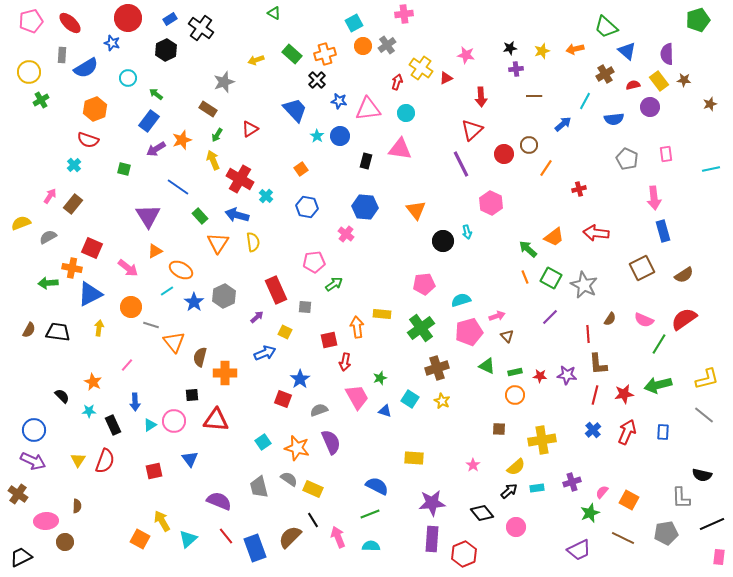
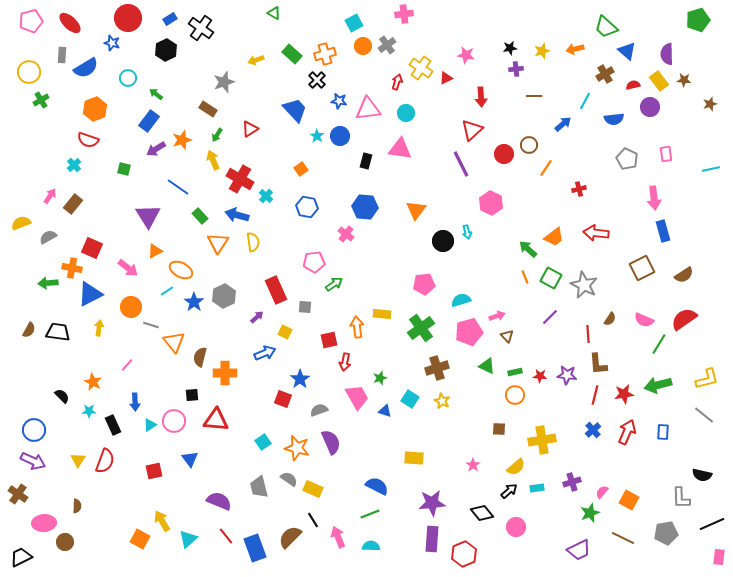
orange triangle at (416, 210): rotated 15 degrees clockwise
pink ellipse at (46, 521): moved 2 px left, 2 px down
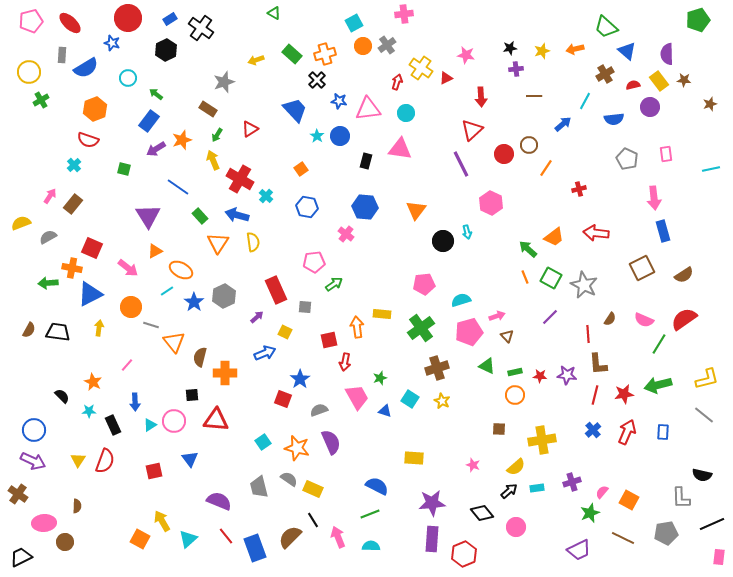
pink star at (473, 465): rotated 16 degrees counterclockwise
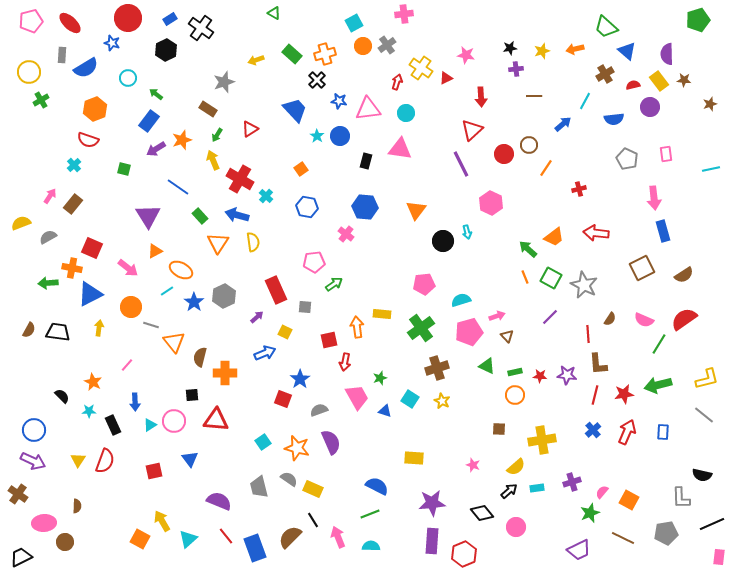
purple rectangle at (432, 539): moved 2 px down
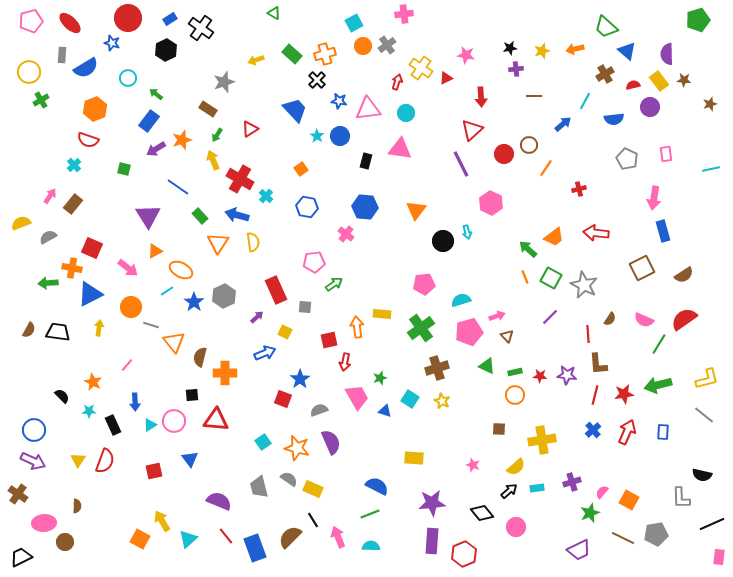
pink arrow at (654, 198): rotated 15 degrees clockwise
gray pentagon at (666, 533): moved 10 px left, 1 px down
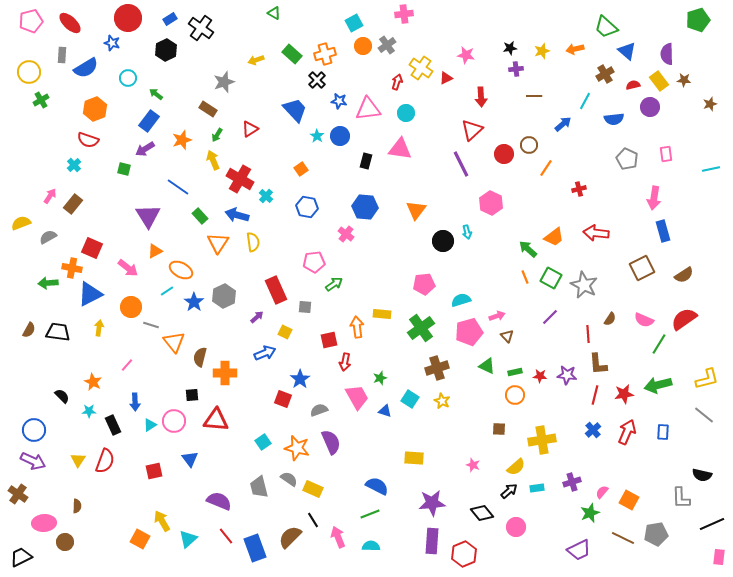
purple arrow at (156, 149): moved 11 px left
